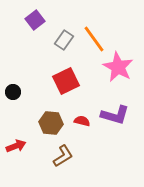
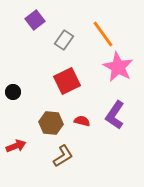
orange line: moved 9 px right, 5 px up
red square: moved 1 px right
purple L-shape: rotated 108 degrees clockwise
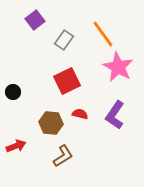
red semicircle: moved 2 px left, 7 px up
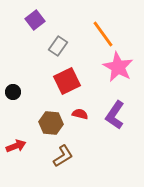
gray rectangle: moved 6 px left, 6 px down
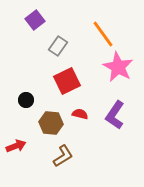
black circle: moved 13 px right, 8 px down
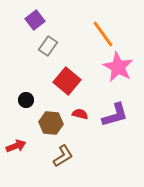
gray rectangle: moved 10 px left
red square: rotated 24 degrees counterclockwise
purple L-shape: rotated 140 degrees counterclockwise
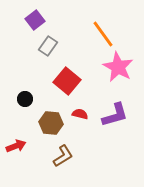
black circle: moved 1 px left, 1 px up
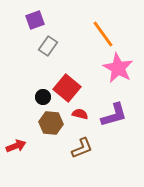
purple square: rotated 18 degrees clockwise
pink star: moved 1 px down
red square: moved 7 px down
black circle: moved 18 px right, 2 px up
purple L-shape: moved 1 px left
brown L-shape: moved 19 px right, 8 px up; rotated 10 degrees clockwise
